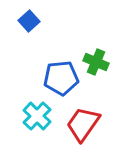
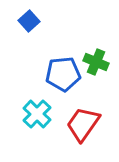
blue pentagon: moved 2 px right, 4 px up
cyan cross: moved 2 px up
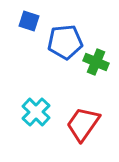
blue square: rotated 30 degrees counterclockwise
blue pentagon: moved 2 px right, 32 px up
cyan cross: moved 1 px left, 2 px up
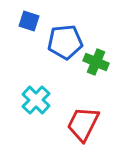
cyan cross: moved 12 px up
red trapezoid: rotated 9 degrees counterclockwise
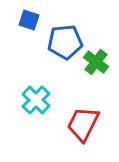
blue square: moved 1 px up
green cross: rotated 15 degrees clockwise
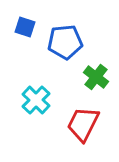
blue square: moved 4 px left, 7 px down
green cross: moved 15 px down
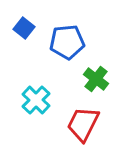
blue square: moved 1 px left, 1 px down; rotated 20 degrees clockwise
blue pentagon: moved 2 px right
green cross: moved 2 px down
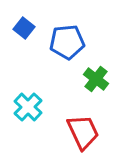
cyan cross: moved 8 px left, 7 px down
red trapezoid: moved 8 px down; rotated 129 degrees clockwise
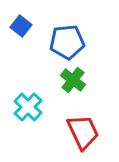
blue square: moved 3 px left, 2 px up
green cross: moved 23 px left, 1 px down
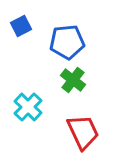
blue square: rotated 25 degrees clockwise
